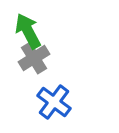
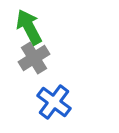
green arrow: moved 1 px right, 4 px up
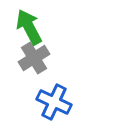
blue cross: rotated 12 degrees counterclockwise
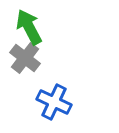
gray cross: moved 9 px left; rotated 20 degrees counterclockwise
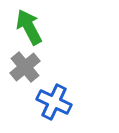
gray cross: moved 9 px down; rotated 12 degrees clockwise
